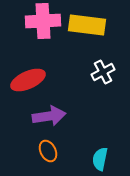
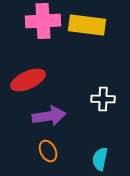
white cross: moved 27 px down; rotated 30 degrees clockwise
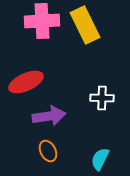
pink cross: moved 1 px left
yellow rectangle: moved 2 px left; rotated 57 degrees clockwise
red ellipse: moved 2 px left, 2 px down
white cross: moved 1 px left, 1 px up
cyan semicircle: rotated 15 degrees clockwise
